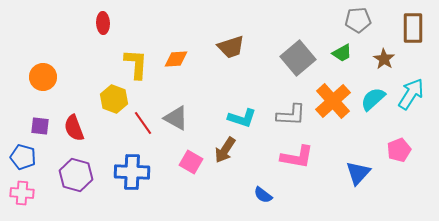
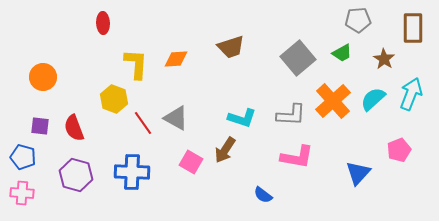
cyan arrow: rotated 12 degrees counterclockwise
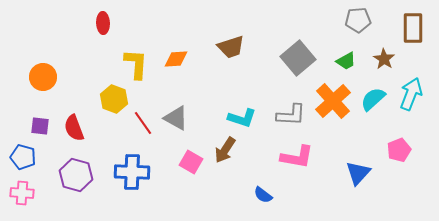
green trapezoid: moved 4 px right, 8 px down
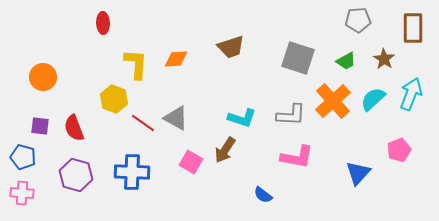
gray square: rotated 32 degrees counterclockwise
red line: rotated 20 degrees counterclockwise
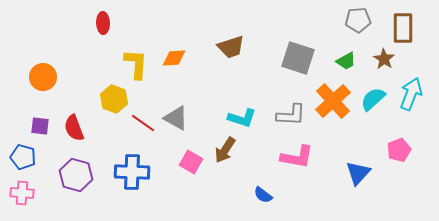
brown rectangle: moved 10 px left
orange diamond: moved 2 px left, 1 px up
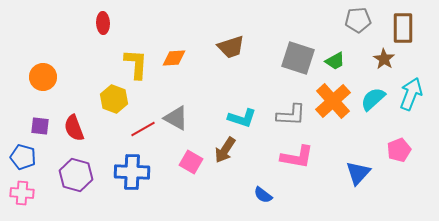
green trapezoid: moved 11 px left
red line: moved 6 px down; rotated 65 degrees counterclockwise
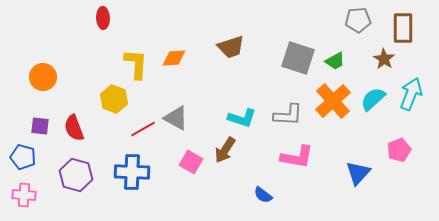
red ellipse: moved 5 px up
gray L-shape: moved 3 px left
pink cross: moved 2 px right, 2 px down
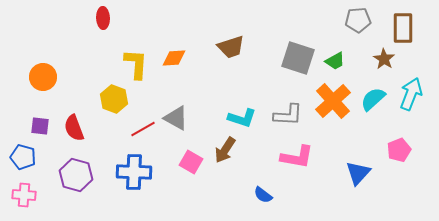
blue cross: moved 2 px right
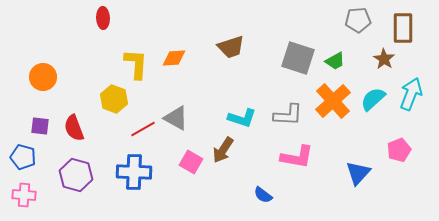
brown arrow: moved 2 px left
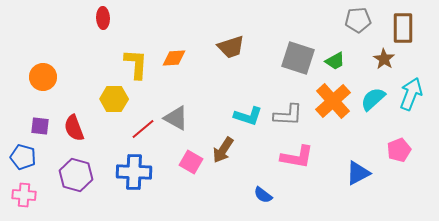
yellow hexagon: rotated 20 degrees counterclockwise
cyan L-shape: moved 6 px right, 2 px up
red line: rotated 10 degrees counterclockwise
blue triangle: rotated 20 degrees clockwise
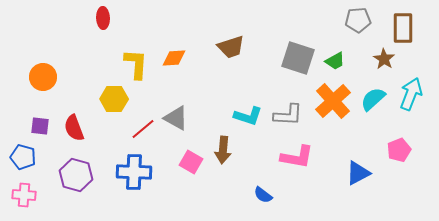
brown arrow: rotated 28 degrees counterclockwise
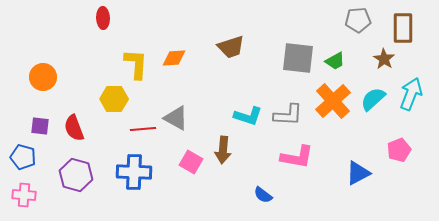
gray square: rotated 12 degrees counterclockwise
red line: rotated 35 degrees clockwise
